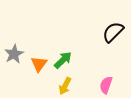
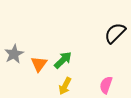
black semicircle: moved 2 px right, 1 px down
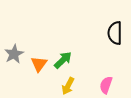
black semicircle: rotated 45 degrees counterclockwise
yellow arrow: moved 3 px right
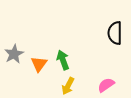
green arrow: rotated 66 degrees counterclockwise
pink semicircle: rotated 36 degrees clockwise
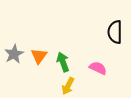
black semicircle: moved 1 px up
green arrow: moved 2 px down
orange triangle: moved 8 px up
pink semicircle: moved 8 px left, 17 px up; rotated 60 degrees clockwise
